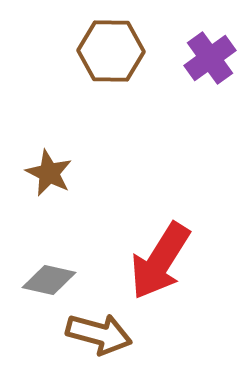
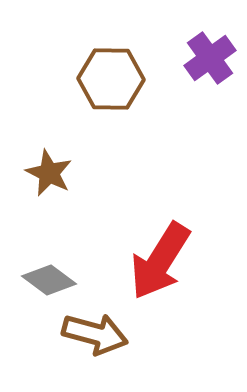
brown hexagon: moved 28 px down
gray diamond: rotated 24 degrees clockwise
brown arrow: moved 4 px left
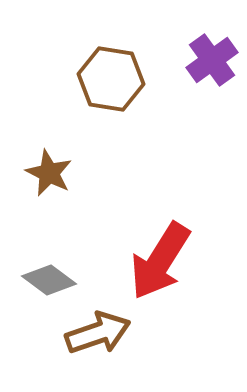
purple cross: moved 2 px right, 2 px down
brown hexagon: rotated 8 degrees clockwise
brown arrow: moved 3 px right, 1 px up; rotated 34 degrees counterclockwise
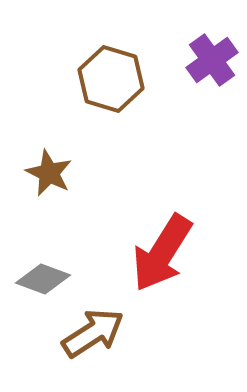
brown hexagon: rotated 8 degrees clockwise
red arrow: moved 2 px right, 8 px up
gray diamond: moved 6 px left, 1 px up; rotated 16 degrees counterclockwise
brown arrow: moved 5 px left; rotated 14 degrees counterclockwise
